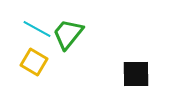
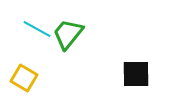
yellow square: moved 10 px left, 16 px down
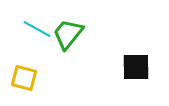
black square: moved 7 px up
yellow square: rotated 16 degrees counterclockwise
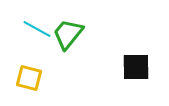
yellow square: moved 5 px right
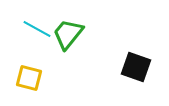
black square: rotated 20 degrees clockwise
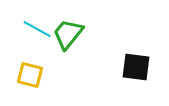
black square: rotated 12 degrees counterclockwise
yellow square: moved 1 px right, 3 px up
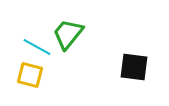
cyan line: moved 18 px down
black square: moved 2 px left
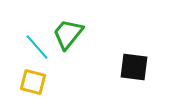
cyan line: rotated 20 degrees clockwise
yellow square: moved 3 px right, 7 px down
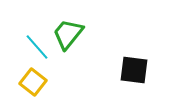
black square: moved 3 px down
yellow square: rotated 24 degrees clockwise
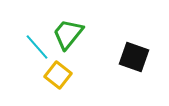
black square: moved 13 px up; rotated 12 degrees clockwise
yellow square: moved 25 px right, 7 px up
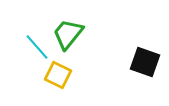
black square: moved 11 px right, 5 px down
yellow square: rotated 12 degrees counterclockwise
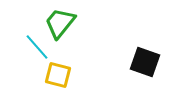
green trapezoid: moved 8 px left, 11 px up
yellow square: rotated 12 degrees counterclockwise
